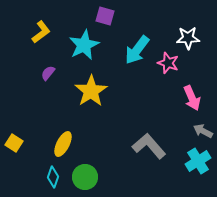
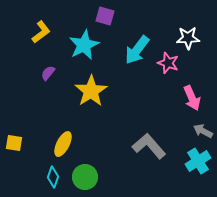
yellow square: rotated 24 degrees counterclockwise
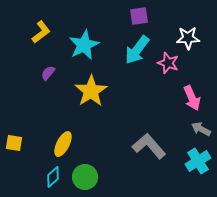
purple square: moved 34 px right; rotated 24 degrees counterclockwise
gray arrow: moved 2 px left, 2 px up
cyan diamond: rotated 30 degrees clockwise
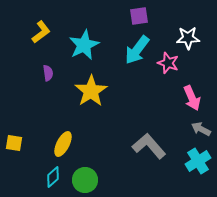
purple semicircle: rotated 133 degrees clockwise
green circle: moved 3 px down
